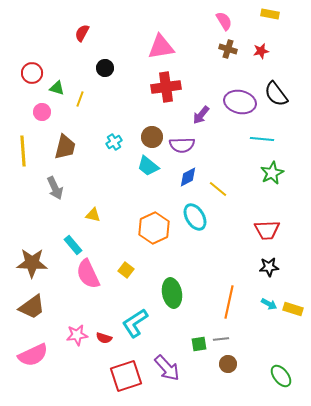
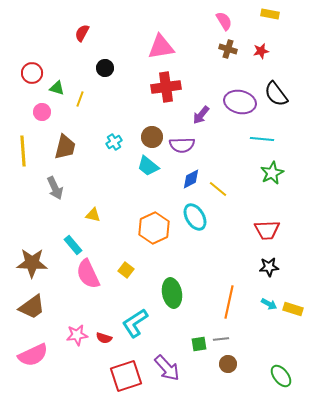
blue diamond at (188, 177): moved 3 px right, 2 px down
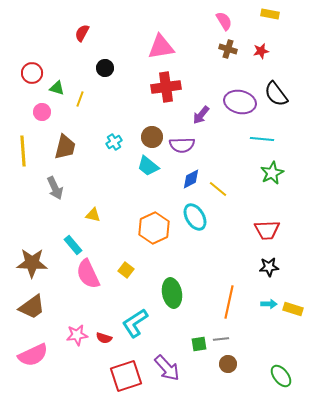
cyan arrow at (269, 304): rotated 28 degrees counterclockwise
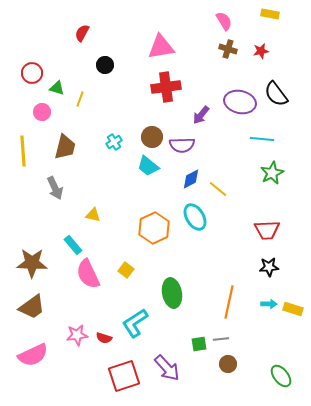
black circle at (105, 68): moved 3 px up
red square at (126, 376): moved 2 px left
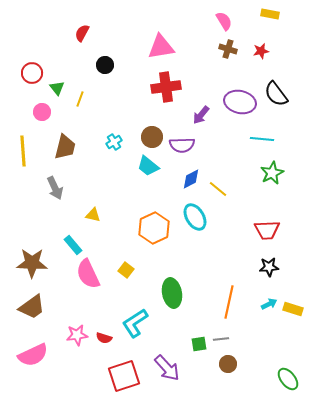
green triangle at (57, 88): rotated 35 degrees clockwise
cyan arrow at (269, 304): rotated 28 degrees counterclockwise
green ellipse at (281, 376): moved 7 px right, 3 px down
